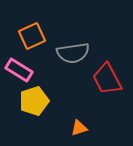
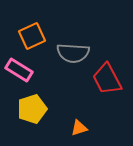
gray semicircle: rotated 12 degrees clockwise
yellow pentagon: moved 2 px left, 8 px down
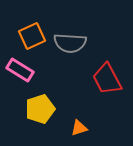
gray semicircle: moved 3 px left, 10 px up
pink rectangle: moved 1 px right
yellow pentagon: moved 8 px right
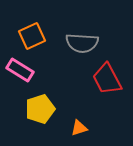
gray semicircle: moved 12 px right
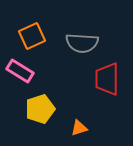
pink rectangle: moved 1 px down
red trapezoid: rotated 28 degrees clockwise
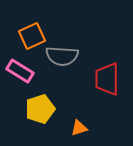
gray semicircle: moved 20 px left, 13 px down
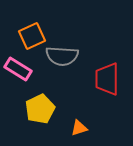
pink rectangle: moved 2 px left, 2 px up
yellow pentagon: rotated 8 degrees counterclockwise
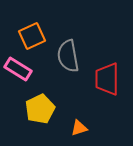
gray semicircle: moved 6 px right; rotated 76 degrees clockwise
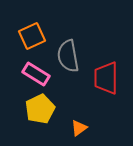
pink rectangle: moved 18 px right, 5 px down
red trapezoid: moved 1 px left, 1 px up
orange triangle: rotated 18 degrees counterclockwise
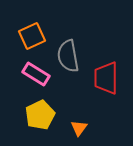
yellow pentagon: moved 6 px down
orange triangle: rotated 18 degrees counterclockwise
